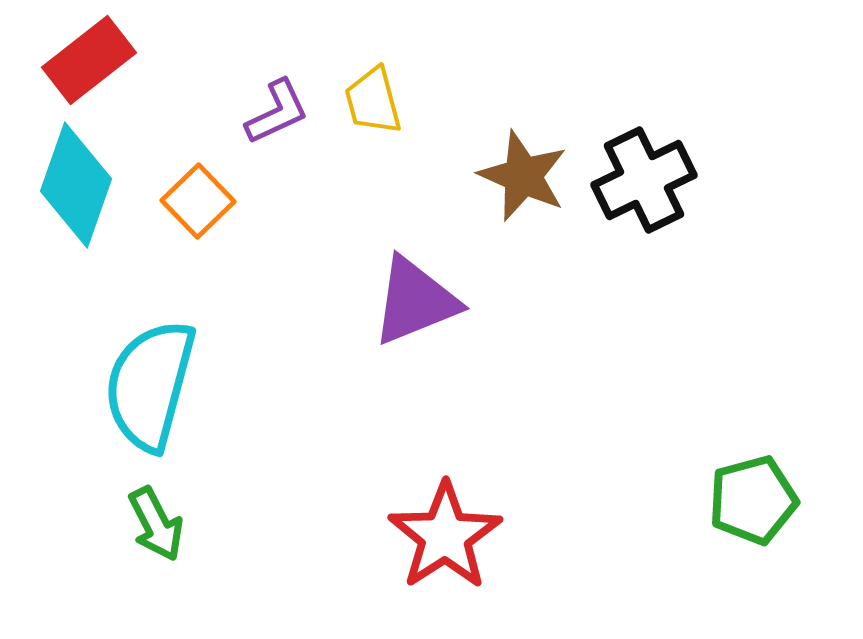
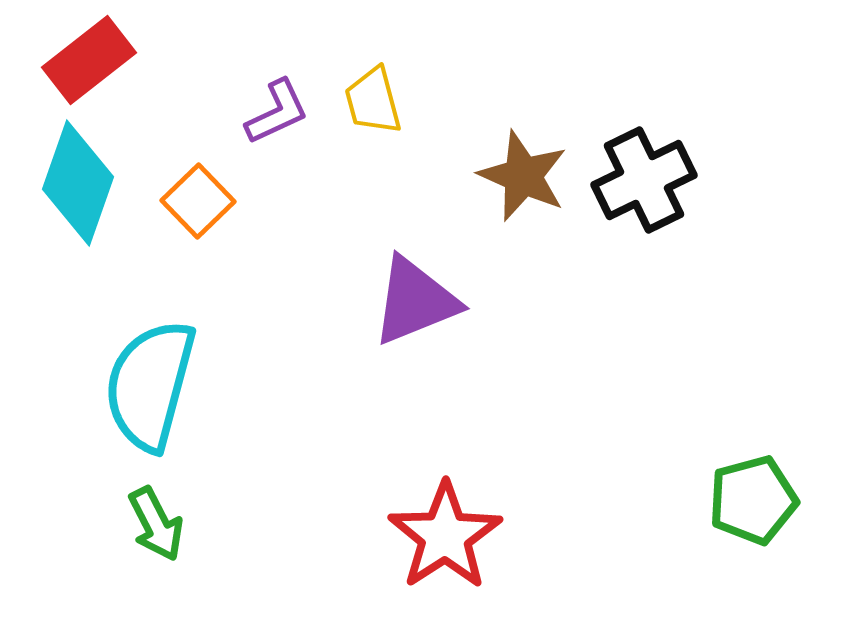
cyan diamond: moved 2 px right, 2 px up
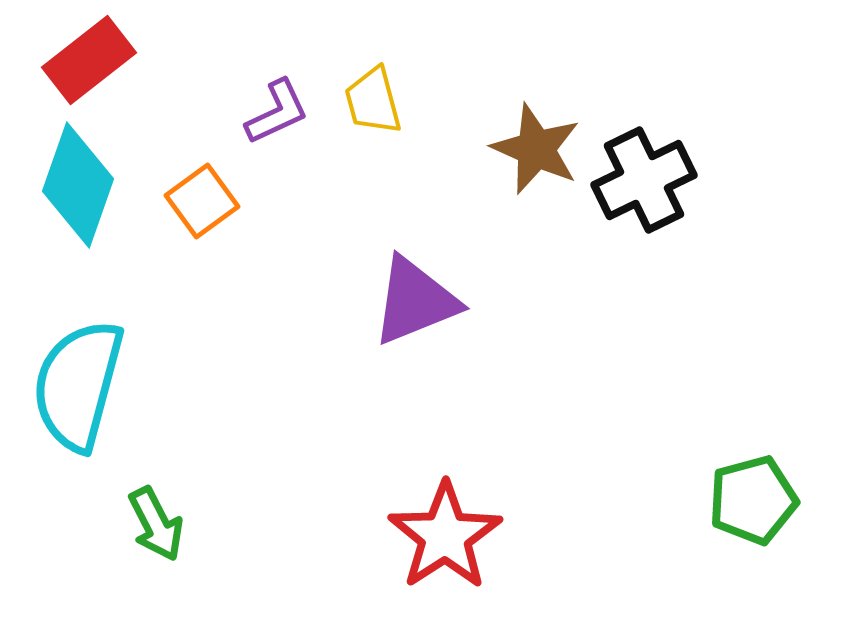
brown star: moved 13 px right, 27 px up
cyan diamond: moved 2 px down
orange square: moved 4 px right; rotated 8 degrees clockwise
cyan semicircle: moved 72 px left
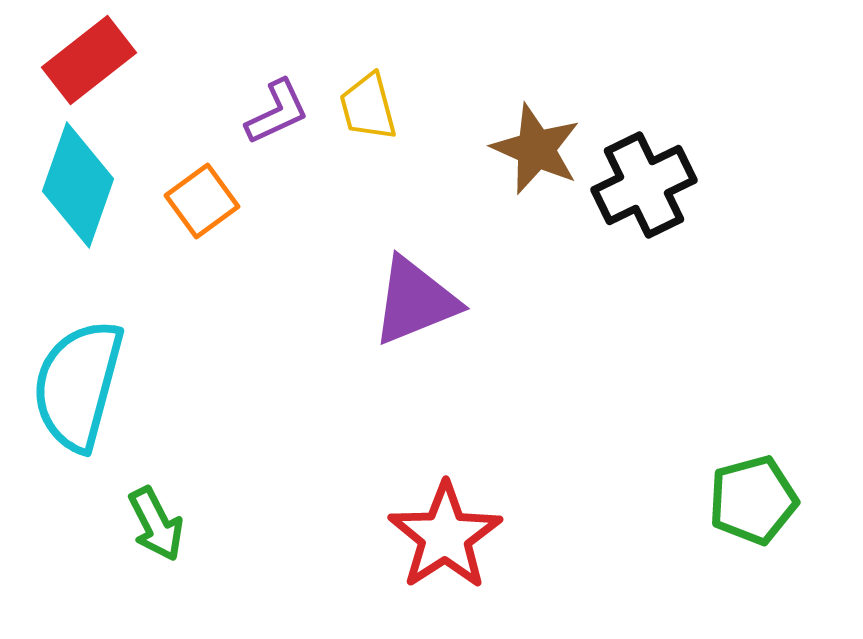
yellow trapezoid: moved 5 px left, 6 px down
black cross: moved 5 px down
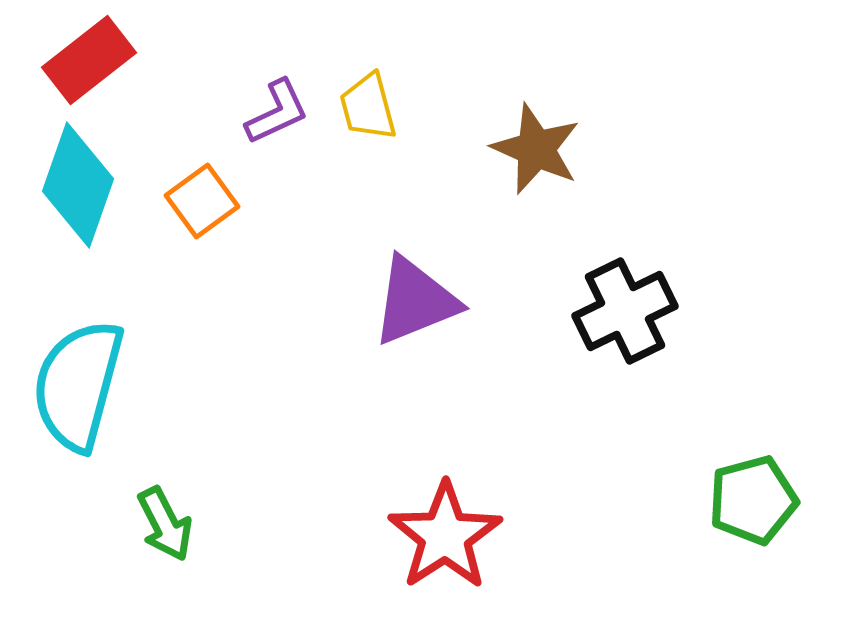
black cross: moved 19 px left, 126 px down
green arrow: moved 9 px right
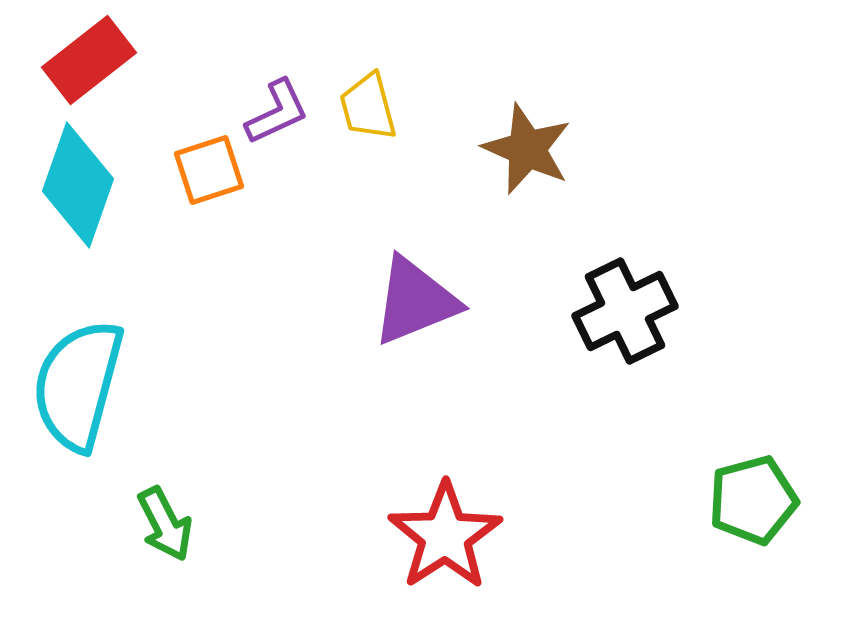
brown star: moved 9 px left
orange square: moved 7 px right, 31 px up; rotated 18 degrees clockwise
